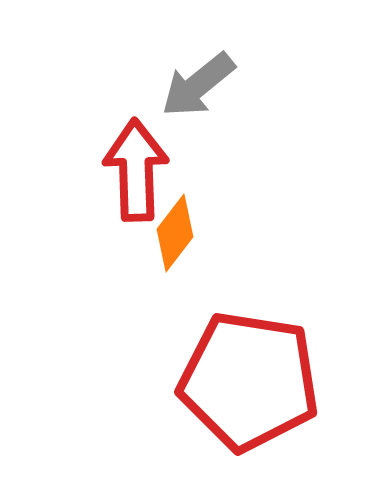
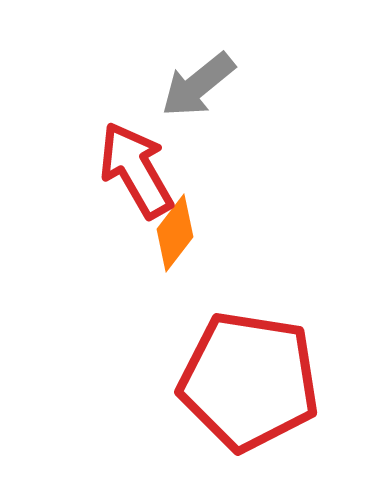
red arrow: rotated 28 degrees counterclockwise
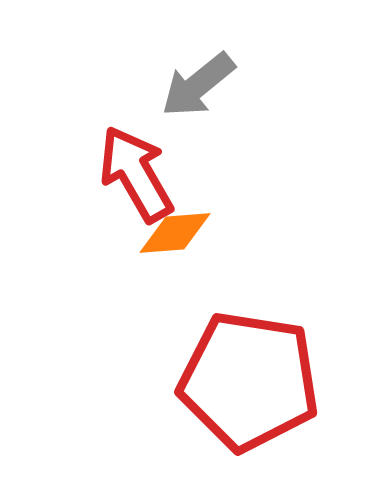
red arrow: moved 4 px down
orange diamond: rotated 48 degrees clockwise
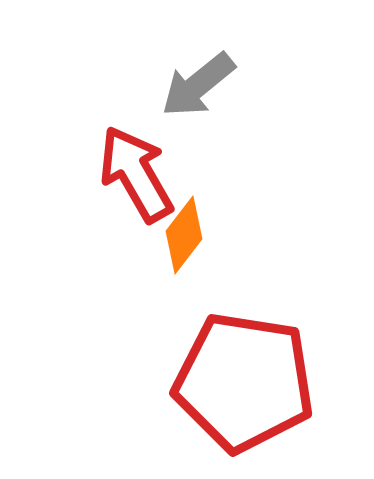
orange diamond: moved 9 px right, 2 px down; rotated 48 degrees counterclockwise
red pentagon: moved 5 px left, 1 px down
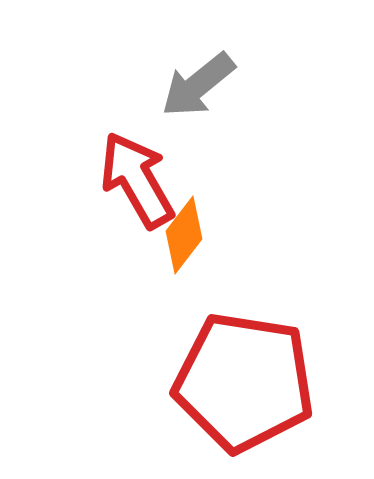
red arrow: moved 1 px right, 6 px down
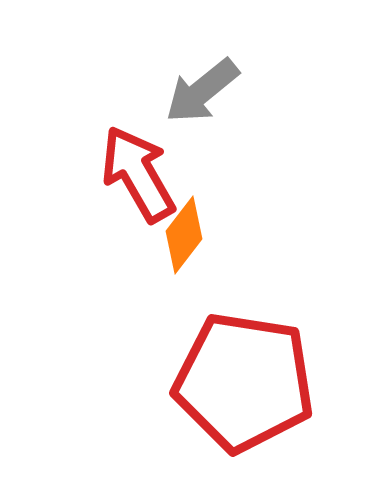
gray arrow: moved 4 px right, 6 px down
red arrow: moved 1 px right, 6 px up
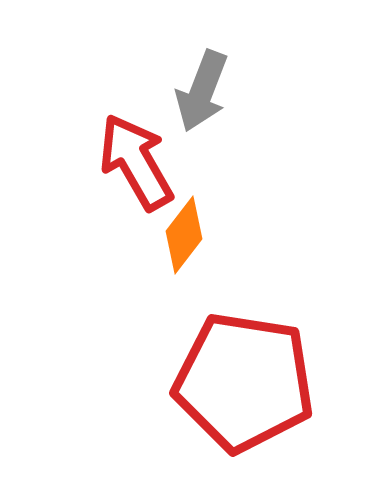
gray arrow: rotated 30 degrees counterclockwise
red arrow: moved 2 px left, 12 px up
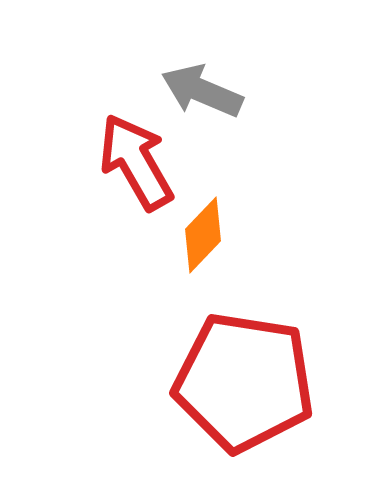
gray arrow: rotated 92 degrees clockwise
orange diamond: moved 19 px right; rotated 6 degrees clockwise
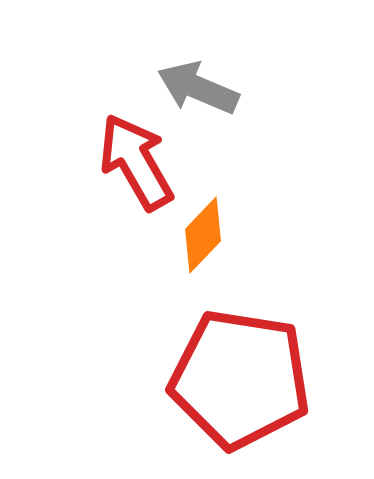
gray arrow: moved 4 px left, 3 px up
red pentagon: moved 4 px left, 3 px up
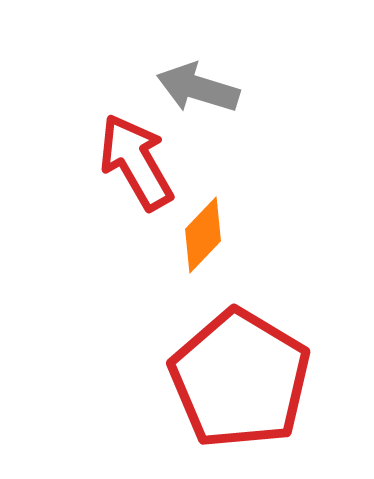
gray arrow: rotated 6 degrees counterclockwise
red pentagon: rotated 22 degrees clockwise
